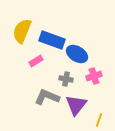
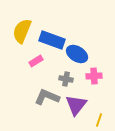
pink cross: rotated 14 degrees clockwise
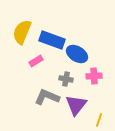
yellow semicircle: moved 1 px down
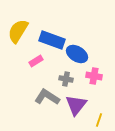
yellow semicircle: moved 4 px left, 1 px up; rotated 10 degrees clockwise
pink cross: rotated 14 degrees clockwise
gray L-shape: rotated 10 degrees clockwise
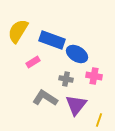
pink rectangle: moved 3 px left, 1 px down
gray L-shape: moved 2 px left, 1 px down
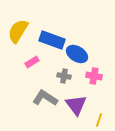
pink rectangle: moved 1 px left
gray cross: moved 2 px left, 3 px up
purple triangle: rotated 15 degrees counterclockwise
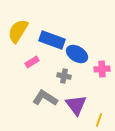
pink cross: moved 8 px right, 7 px up; rotated 14 degrees counterclockwise
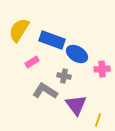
yellow semicircle: moved 1 px right, 1 px up
gray L-shape: moved 7 px up
yellow line: moved 1 px left
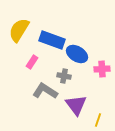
pink rectangle: rotated 24 degrees counterclockwise
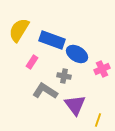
pink cross: rotated 21 degrees counterclockwise
purple triangle: moved 1 px left
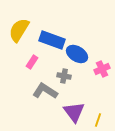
purple triangle: moved 1 px left, 7 px down
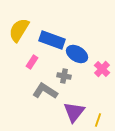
pink cross: rotated 21 degrees counterclockwise
purple triangle: rotated 15 degrees clockwise
